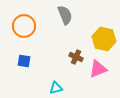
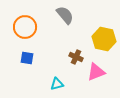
gray semicircle: rotated 18 degrees counterclockwise
orange circle: moved 1 px right, 1 px down
blue square: moved 3 px right, 3 px up
pink triangle: moved 2 px left, 3 px down
cyan triangle: moved 1 px right, 4 px up
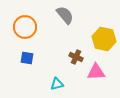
pink triangle: rotated 18 degrees clockwise
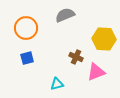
gray semicircle: rotated 72 degrees counterclockwise
orange circle: moved 1 px right, 1 px down
yellow hexagon: rotated 10 degrees counterclockwise
blue square: rotated 24 degrees counterclockwise
pink triangle: rotated 18 degrees counterclockwise
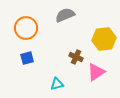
yellow hexagon: rotated 10 degrees counterclockwise
pink triangle: rotated 12 degrees counterclockwise
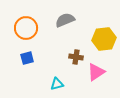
gray semicircle: moved 5 px down
brown cross: rotated 16 degrees counterclockwise
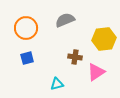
brown cross: moved 1 px left
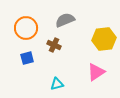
brown cross: moved 21 px left, 12 px up; rotated 16 degrees clockwise
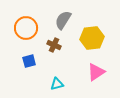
gray semicircle: moved 2 px left; rotated 36 degrees counterclockwise
yellow hexagon: moved 12 px left, 1 px up
blue square: moved 2 px right, 3 px down
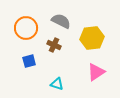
gray semicircle: moved 2 px left, 1 px down; rotated 84 degrees clockwise
cyan triangle: rotated 32 degrees clockwise
